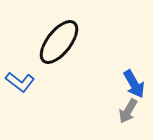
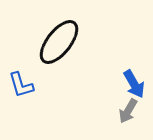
blue L-shape: moved 1 px right, 3 px down; rotated 36 degrees clockwise
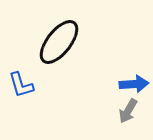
blue arrow: rotated 64 degrees counterclockwise
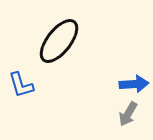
black ellipse: moved 1 px up
gray arrow: moved 3 px down
